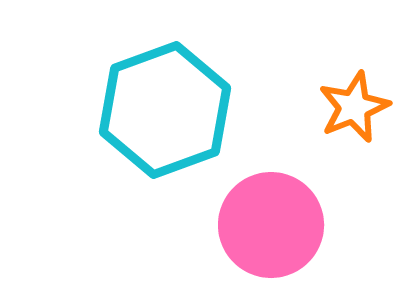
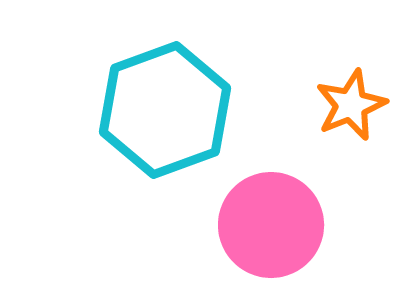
orange star: moved 3 px left, 2 px up
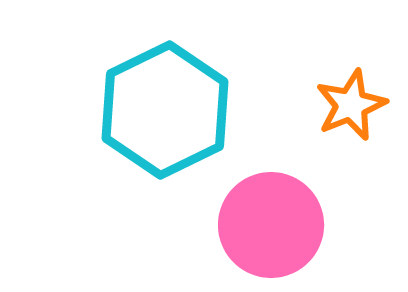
cyan hexagon: rotated 6 degrees counterclockwise
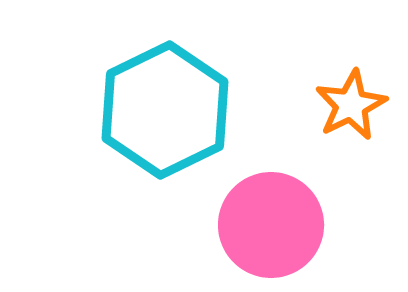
orange star: rotated 4 degrees counterclockwise
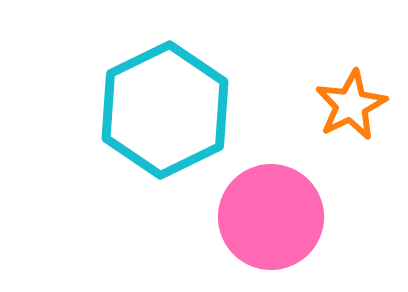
pink circle: moved 8 px up
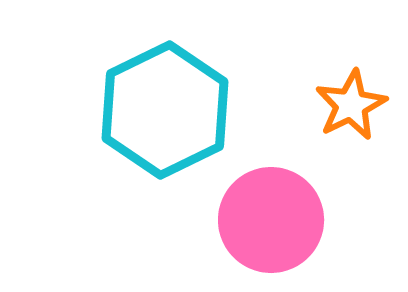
pink circle: moved 3 px down
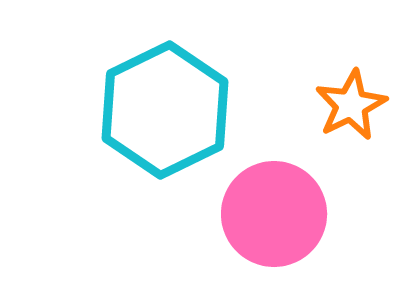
pink circle: moved 3 px right, 6 px up
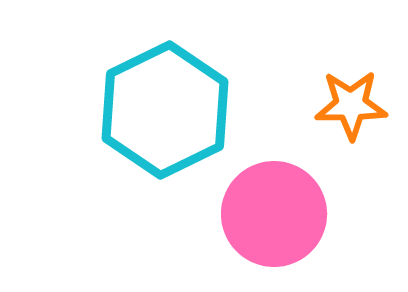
orange star: rotated 26 degrees clockwise
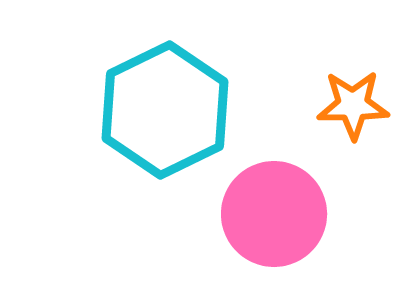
orange star: moved 2 px right
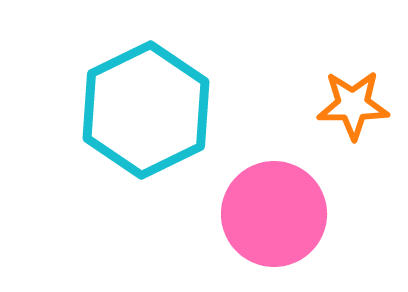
cyan hexagon: moved 19 px left
